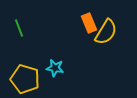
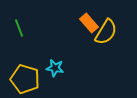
orange rectangle: rotated 18 degrees counterclockwise
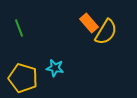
yellow pentagon: moved 2 px left, 1 px up
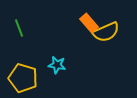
yellow semicircle: rotated 36 degrees clockwise
cyan star: moved 2 px right, 3 px up
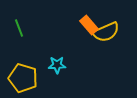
orange rectangle: moved 2 px down
cyan star: rotated 12 degrees counterclockwise
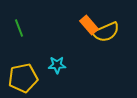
yellow pentagon: rotated 28 degrees counterclockwise
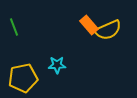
green line: moved 5 px left, 1 px up
yellow semicircle: moved 2 px right, 2 px up
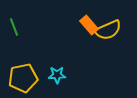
cyan star: moved 10 px down
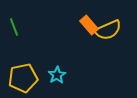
cyan star: rotated 30 degrees counterclockwise
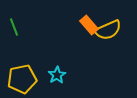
yellow pentagon: moved 1 px left, 1 px down
